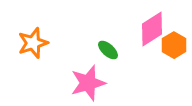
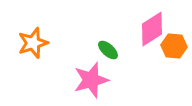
orange hexagon: moved 1 px down; rotated 25 degrees counterclockwise
pink star: moved 3 px right, 3 px up
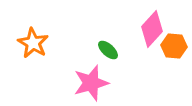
pink diamond: rotated 15 degrees counterclockwise
orange star: rotated 24 degrees counterclockwise
pink star: moved 3 px down
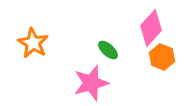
pink diamond: moved 1 px left, 1 px up
orange hexagon: moved 12 px left, 11 px down; rotated 15 degrees clockwise
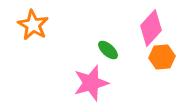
orange star: moved 18 px up
orange hexagon: rotated 25 degrees counterclockwise
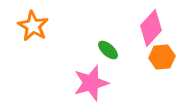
orange star: moved 1 px down
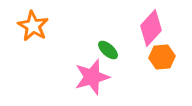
pink star: moved 1 px right, 6 px up
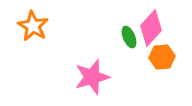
green ellipse: moved 21 px right, 13 px up; rotated 25 degrees clockwise
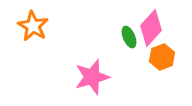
orange hexagon: rotated 15 degrees counterclockwise
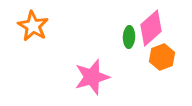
pink diamond: rotated 6 degrees clockwise
green ellipse: rotated 25 degrees clockwise
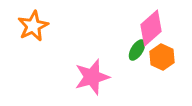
orange star: rotated 16 degrees clockwise
green ellipse: moved 8 px right, 13 px down; rotated 30 degrees clockwise
orange hexagon: rotated 15 degrees counterclockwise
